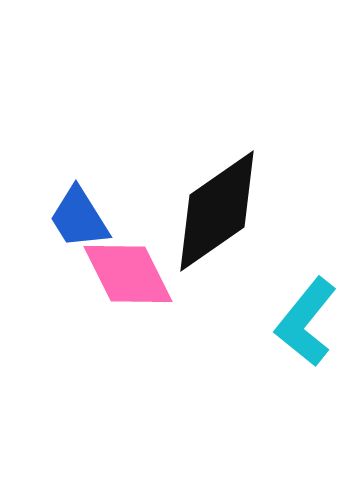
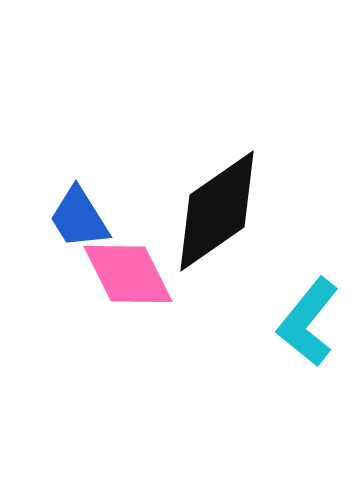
cyan L-shape: moved 2 px right
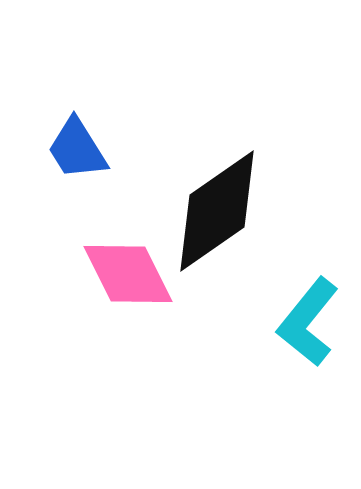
blue trapezoid: moved 2 px left, 69 px up
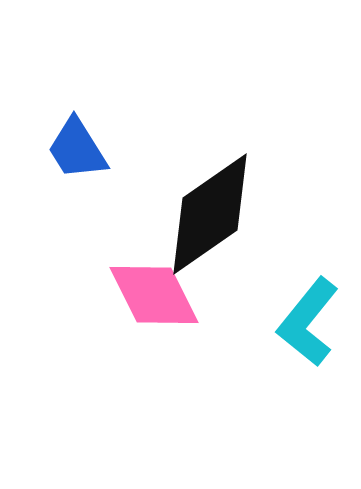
black diamond: moved 7 px left, 3 px down
pink diamond: moved 26 px right, 21 px down
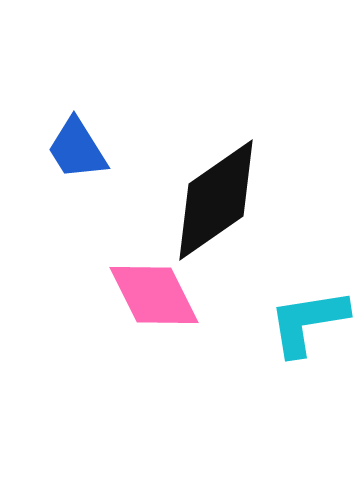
black diamond: moved 6 px right, 14 px up
cyan L-shape: rotated 42 degrees clockwise
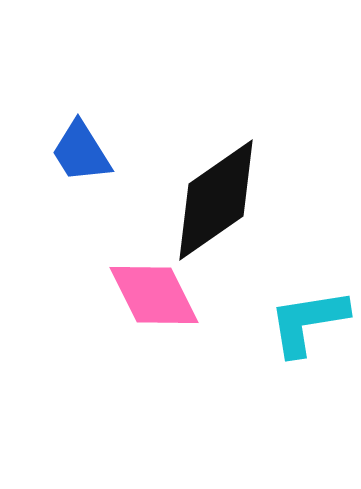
blue trapezoid: moved 4 px right, 3 px down
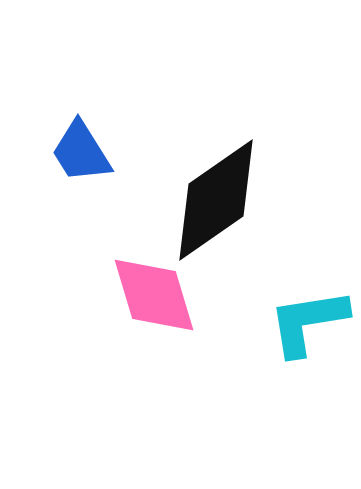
pink diamond: rotated 10 degrees clockwise
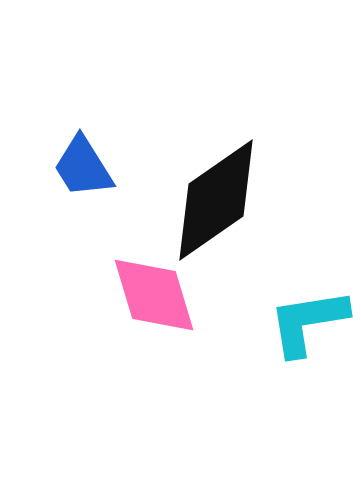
blue trapezoid: moved 2 px right, 15 px down
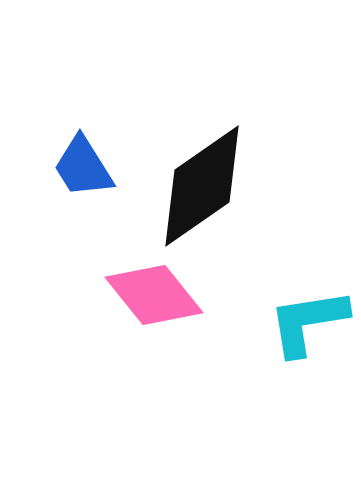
black diamond: moved 14 px left, 14 px up
pink diamond: rotated 22 degrees counterclockwise
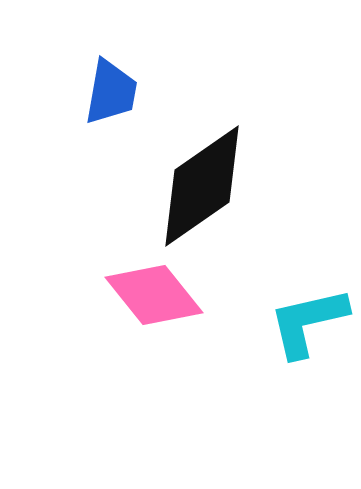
blue trapezoid: moved 28 px right, 75 px up; rotated 138 degrees counterclockwise
cyan L-shape: rotated 4 degrees counterclockwise
